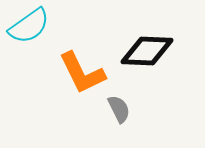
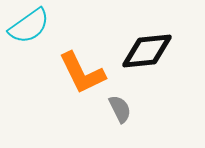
black diamond: rotated 8 degrees counterclockwise
gray semicircle: moved 1 px right
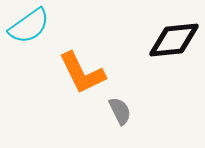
black diamond: moved 27 px right, 11 px up
gray semicircle: moved 2 px down
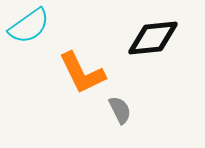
black diamond: moved 21 px left, 2 px up
gray semicircle: moved 1 px up
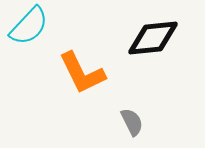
cyan semicircle: rotated 12 degrees counterclockwise
gray semicircle: moved 12 px right, 12 px down
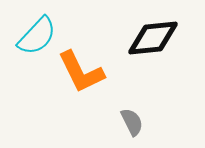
cyan semicircle: moved 8 px right, 10 px down
orange L-shape: moved 1 px left, 1 px up
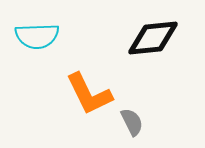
cyan semicircle: rotated 45 degrees clockwise
orange L-shape: moved 8 px right, 22 px down
